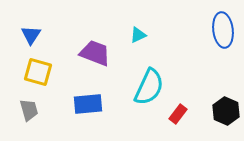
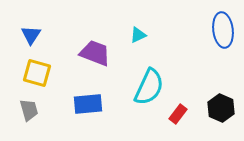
yellow square: moved 1 px left, 1 px down
black hexagon: moved 5 px left, 3 px up
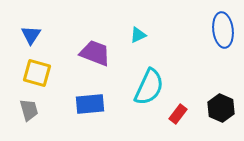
blue rectangle: moved 2 px right
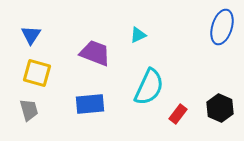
blue ellipse: moved 1 px left, 3 px up; rotated 24 degrees clockwise
black hexagon: moved 1 px left
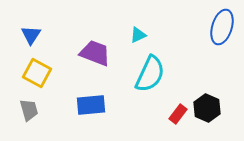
yellow square: rotated 12 degrees clockwise
cyan semicircle: moved 1 px right, 13 px up
blue rectangle: moved 1 px right, 1 px down
black hexagon: moved 13 px left
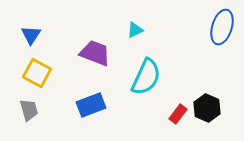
cyan triangle: moved 3 px left, 5 px up
cyan semicircle: moved 4 px left, 3 px down
blue rectangle: rotated 16 degrees counterclockwise
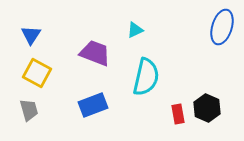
cyan semicircle: rotated 12 degrees counterclockwise
blue rectangle: moved 2 px right
red rectangle: rotated 48 degrees counterclockwise
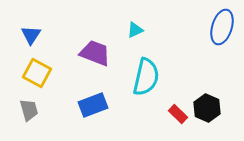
red rectangle: rotated 36 degrees counterclockwise
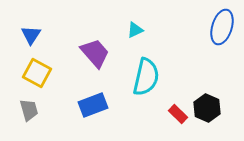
purple trapezoid: rotated 28 degrees clockwise
